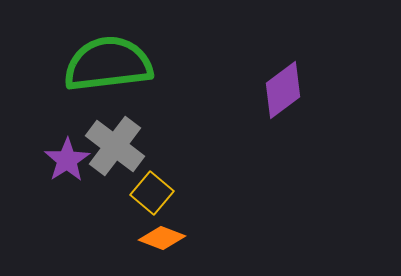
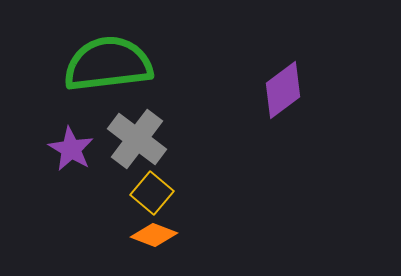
gray cross: moved 22 px right, 7 px up
purple star: moved 4 px right, 11 px up; rotated 9 degrees counterclockwise
orange diamond: moved 8 px left, 3 px up
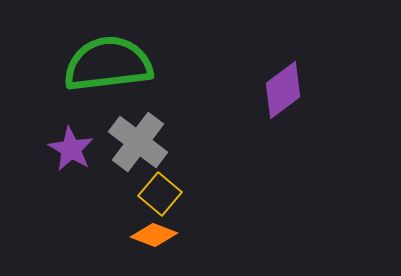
gray cross: moved 1 px right, 3 px down
yellow square: moved 8 px right, 1 px down
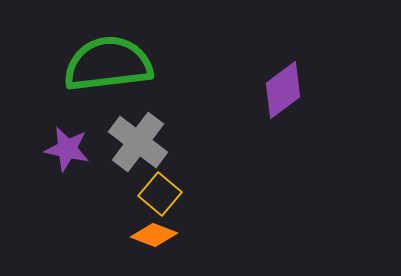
purple star: moved 4 px left; rotated 18 degrees counterclockwise
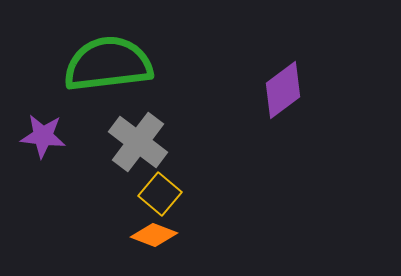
purple star: moved 24 px left, 13 px up; rotated 6 degrees counterclockwise
